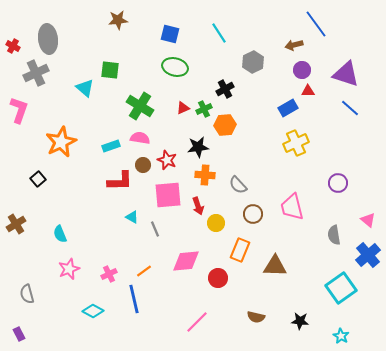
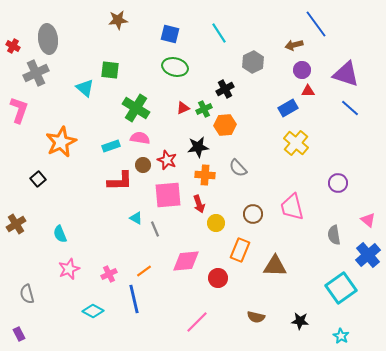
green cross at (140, 106): moved 4 px left, 2 px down
yellow cross at (296, 143): rotated 25 degrees counterclockwise
gray semicircle at (238, 185): moved 17 px up
red arrow at (198, 206): moved 1 px right, 2 px up
cyan triangle at (132, 217): moved 4 px right, 1 px down
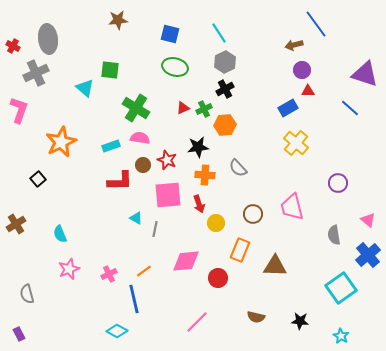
gray hexagon at (253, 62): moved 28 px left
purple triangle at (346, 74): moved 19 px right
gray line at (155, 229): rotated 35 degrees clockwise
cyan diamond at (93, 311): moved 24 px right, 20 px down
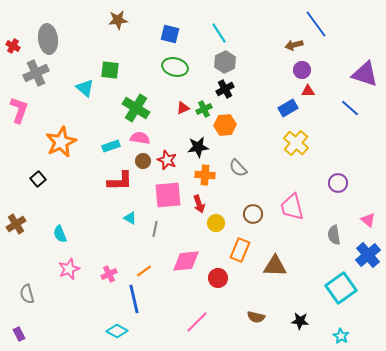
brown circle at (143, 165): moved 4 px up
cyan triangle at (136, 218): moved 6 px left
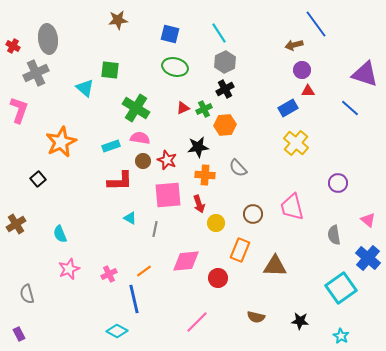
blue cross at (368, 255): moved 3 px down; rotated 10 degrees counterclockwise
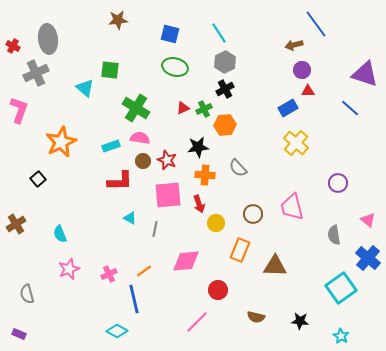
red circle at (218, 278): moved 12 px down
purple rectangle at (19, 334): rotated 40 degrees counterclockwise
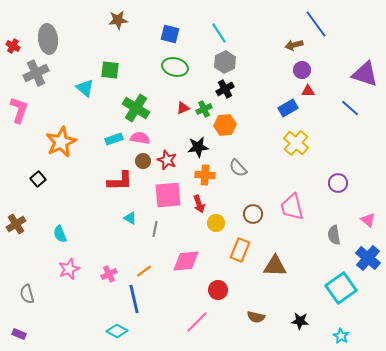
cyan rectangle at (111, 146): moved 3 px right, 7 px up
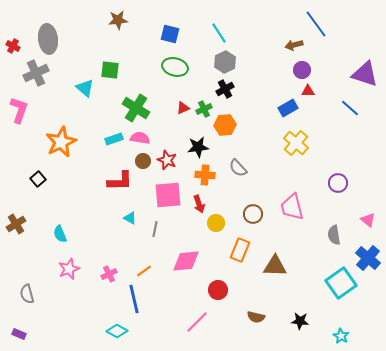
cyan square at (341, 288): moved 5 px up
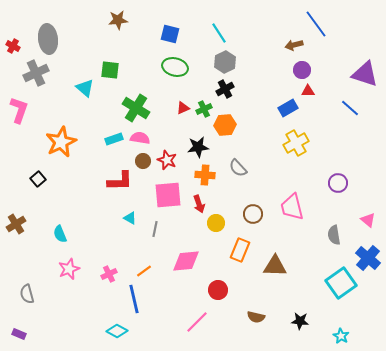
yellow cross at (296, 143): rotated 20 degrees clockwise
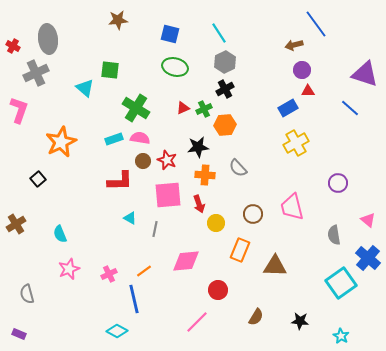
brown semicircle at (256, 317): rotated 72 degrees counterclockwise
